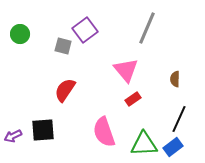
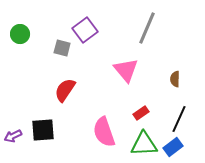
gray square: moved 1 px left, 2 px down
red rectangle: moved 8 px right, 14 px down
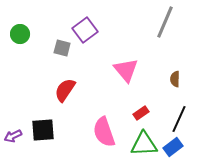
gray line: moved 18 px right, 6 px up
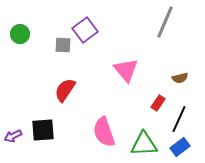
gray square: moved 1 px right, 3 px up; rotated 12 degrees counterclockwise
brown semicircle: moved 5 px right, 1 px up; rotated 105 degrees counterclockwise
red rectangle: moved 17 px right, 10 px up; rotated 21 degrees counterclockwise
blue rectangle: moved 7 px right
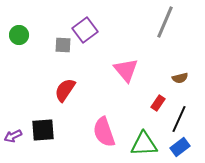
green circle: moved 1 px left, 1 px down
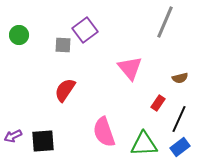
pink triangle: moved 4 px right, 2 px up
black square: moved 11 px down
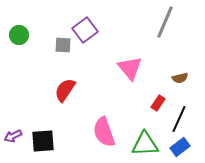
green triangle: moved 1 px right
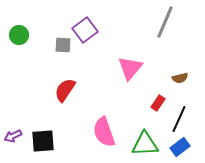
pink triangle: rotated 20 degrees clockwise
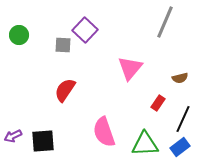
purple square: rotated 10 degrees counterclockwise
black line: moved 4 px right
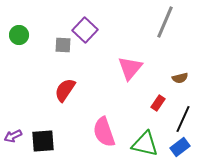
green triangle: rotated 16 degrees clockwise
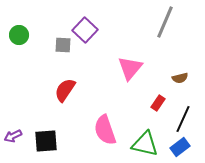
pink semicircle: moved 1 px right, 2 px up
black square: moved 3 px right
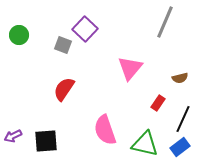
purple square: moved 1 px up
gray square: rotated 18 degrees clockwise
red semicircle: moved 1 px left, 1 px up
